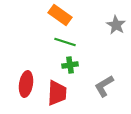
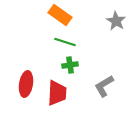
gray star: moved 4 px up
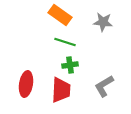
gray star: moved 13 px left, 1 px down; rotated 24 degrees counterclockwise
red trapezoid: moved 4 px right, 3 px up
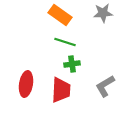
gray star: moved 9 px up; rotated 12 degrees counterclockwise
green cross: moved 2 px right, 1 px up
gray L-shape: moved 1 px right
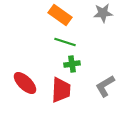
red ellipse: moved 1 px left, 1 px up; rotated 55 degrees counterclockwise
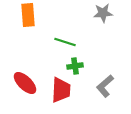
orange rectangle: moved 32 px left; rotated 50 degrees clockwise
green cross: moved 3 px right, 2 px down
gray L-shape: rotated 10 degrees counterclockwise
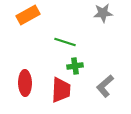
orange rectangle: rotated 65 degrees clockwise
red ellipse: rotated 45 degrees clockwise
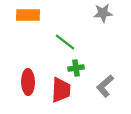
orange rectangle: rotated 30 degrees clockwise
green line: rotated 20 degrees clockwise
green cross: moved 1 px right, 2 px down
red ellipse: moved 3 px right, 1 px up
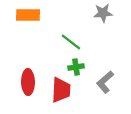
green line: moved 6 px right
green cross: moved 1 px up
gray L-shape: moved 4 px up
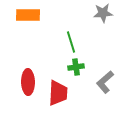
green line: rotated 35 degrees clockwise
red trapezoid: moved 3 px left, 3 px down
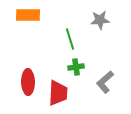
gray star: moved 3 px left, 7 px down
green line: moved 1 px left, 3 px up
